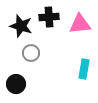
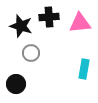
pink triangle: moved 1 px up
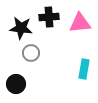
black star: moved 2 px down; rotated 10 degrees counterclockwise
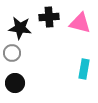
pink triangle: rotated 20 degrees clockwise
black star: moved 1 px left
gray circle: moved 19 px left
black circle: moved 1 px left, 1 px up
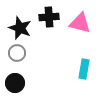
black star: rotated 15 degrees clockwise
gray circle: moved 5 px right
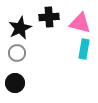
black star: rotated 25 degrees clockwise
cyan rectangle: moved 20 px up
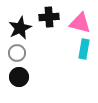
black circle: moved 4 px right, 6 px up
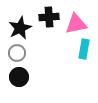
pink triangle: moved 4 px left, 1 px down; rotated 25 degrees counterclockwise
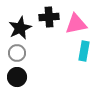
cyan rectangle: moved 2 px down
black circle: moved 2 px left
